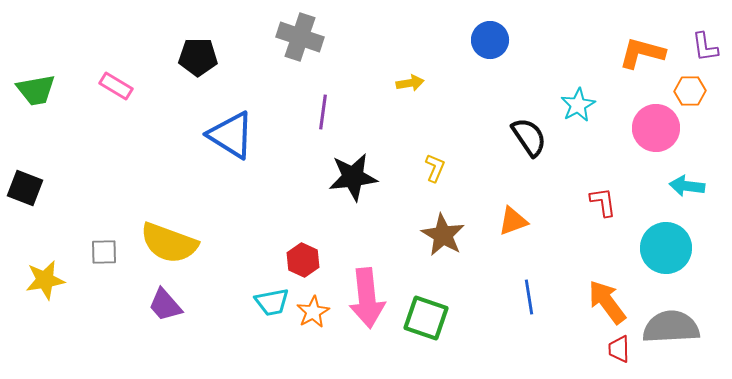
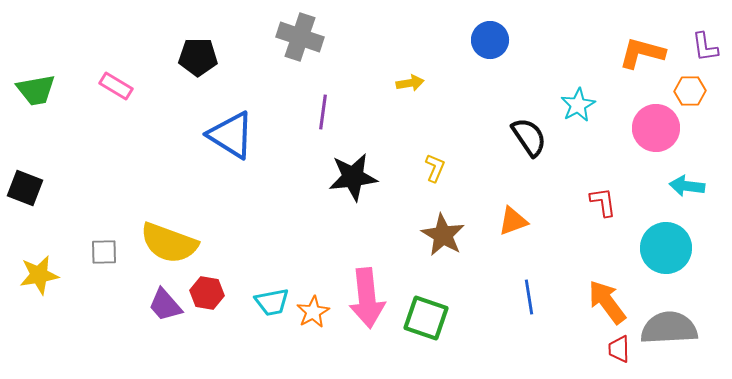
red hexagon: moved 96 px left, 33 px down; rotated 16 degrees counterclockwise
yellow star: moved 6 px left, 5 px up
gray semicircle: moved 2 px left, 1 px down
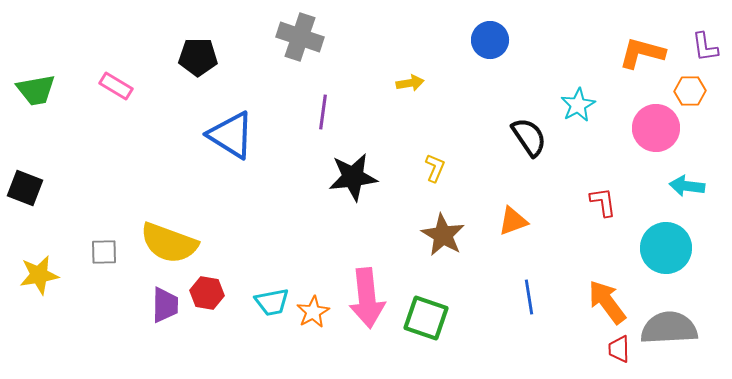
purple trapezoid: rotated 138 degrees counterclockwise
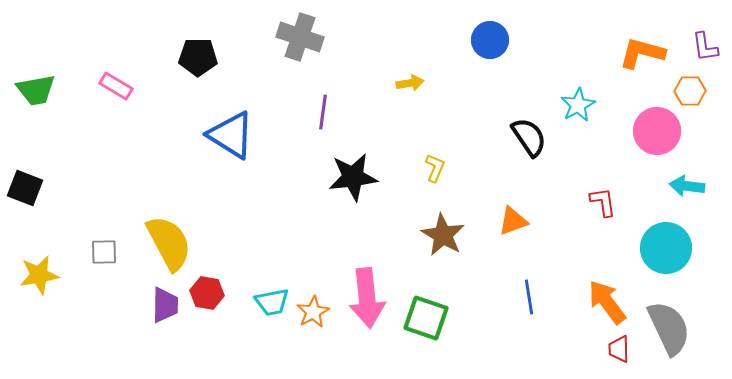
pink circle: moved 1 px right, 3 px down
yellow semicircle: rotated 138 degrees counterclockwise
gray semicircle: rotated 68 degrees clockwise
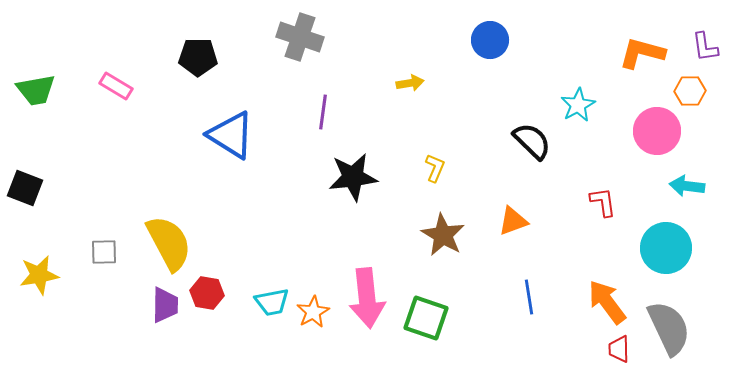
black semicircle: moved 3 px right, 4 px down; rotated 12 degrees counterclockwise
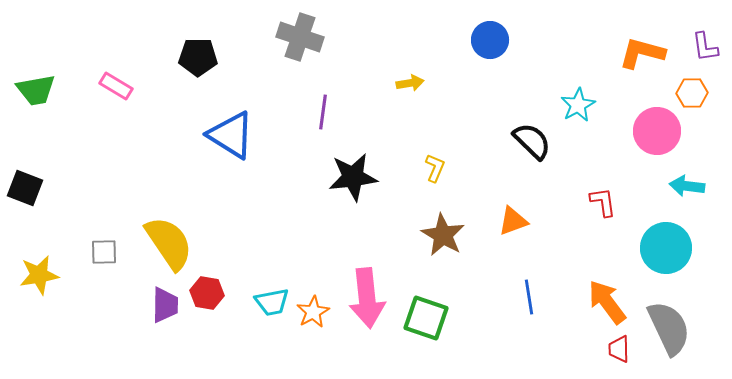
orange hexagon: moved 2 px right, 2 px down
yellow semicircle: rotated 6 degrees counterclockwise
